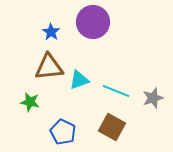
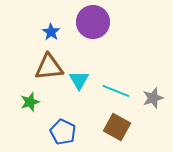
cyan triangle: rotated 40 degrees counterclockwise
green star: rotated 30 degrees counterclockwise
brown square: moved 5 px right
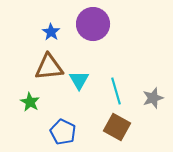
purple circle: moved 2 px down
cyan line: rotated 52 degrees clockwise
green star: rotated 24 degrees counterclockwise
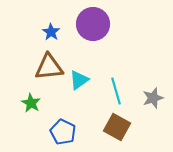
cyan triangle: rotated 25 degrees clockwise
green star: moved 1 px right, 1 px down
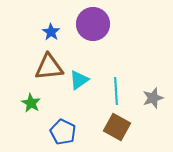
cyan line: rotated 12 degrees clockwise
